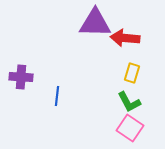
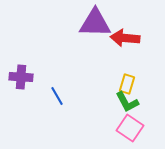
yellow rectangle: moved 5 px left, 11 px down
blue line: rotated 36 degrees counterclockwise
green L-shape: moved 2 px left
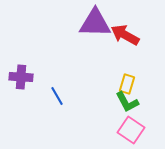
red arrow: moved 3 px up; rotated 24 degrees clockwise
pink square: moved 1 px right, 2 px down
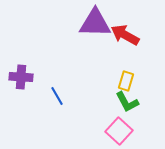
yellow rectangle: moved 1 px left, 3 px up
pink square: moved 12 px left, 1 px down; rotated 8 degrees clockwise
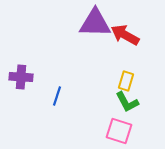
blue line: rotated 48 degrees clockwise
pink square: rotated 24 degrees counterclockwise
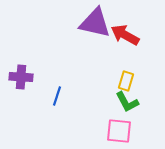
purple triangle: rotated 12 degrees clockwise
pink square: rotated 12 degrees counterclockwise
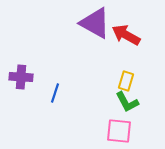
purple triangle: rotated 16 degrees clockwise
red arrow: moved 1 px right
blue line: moved 2 px left, 3 px up
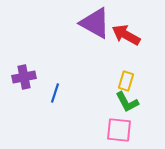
purple cross: moved 3 px right; rotated 15 degrees counterclockwise
pink square: moved 1 px up
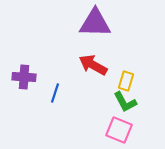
purple triangle: rotated 28 degrees counterclockwise
red arrow: moved 33 px left, 30 px down
purple cross: rotated 15 degrees clockwise
green L-shape: moved 2 px left
pink square: rotated 16 degrees clockwise
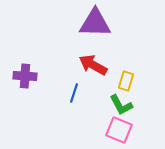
purple cross: moved 1 px right, 1 px up
blue line: moved 19 px right
green L-shape: moved 4 px left, 3 px down
